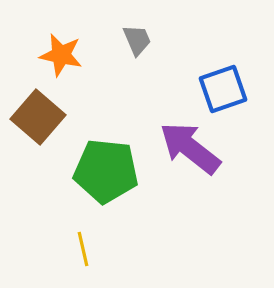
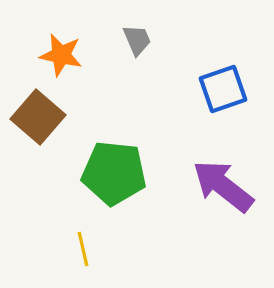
purple arrow: moved 33 px right, 38 px down
green pentagon: moved 8 px right, 2 px down
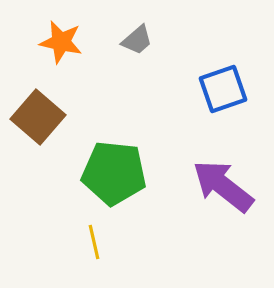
gray trapezoid: rotated 72 degrees clockwise
orange star: moved 13 px up
yellow line: moved 11 px right, 7 px up
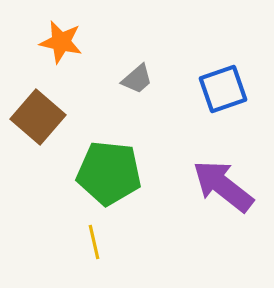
gray trapezoid: moved 39 px down
green pentagon: moved 5 px left
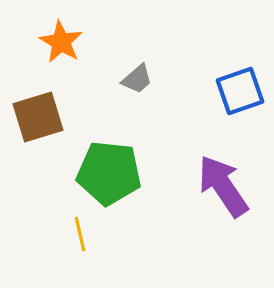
orange star: rotated 18 degrees clockwise
blue square: moved 17 px right, 2 px down
brown square: rotated 32 degrees clockwise
purple arrow: rotated 18 degrees clockwise
yellow line: moved 14 px left, 8 px up
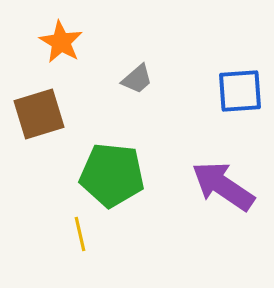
blue square: rotated 15 degrees clockwise
brown square: moved 1 px right, 3 px up
green pentagon: moved 3 px right, 2 px down
purple arrow: rotated 22 degrees counterclockwise
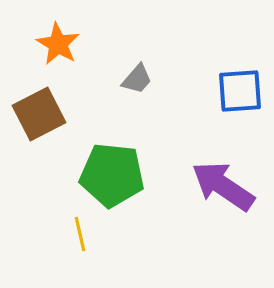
orange star: moved 3 px left, 2 px down
gray trapezoid: rotated 8 degrees counterclockwise
brown square: rotated 10 degrees counterclockwise
